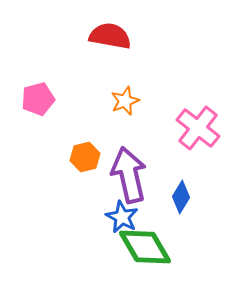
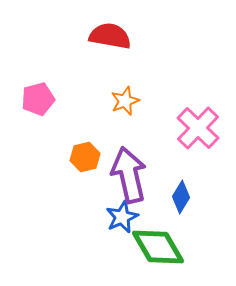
pink cross: rotated 6 degrees clockwise
blue star: rotated 20 degrees clockwise
green diamond: moved 13 px right
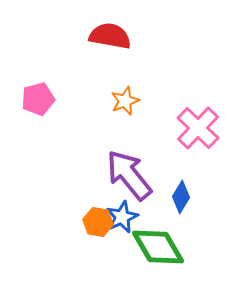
orange hexagon: moved 13 px right, 65 px down; rotated 24 degrees clockwise
purple arrow: rotated 26 degrees counterclockwise
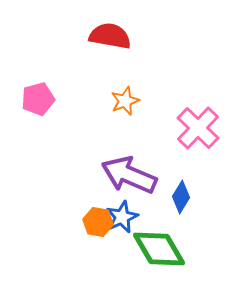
purple arrow: rotated 28 degrees counterclockwise
green diamond: moved 1 px right, 2 px down
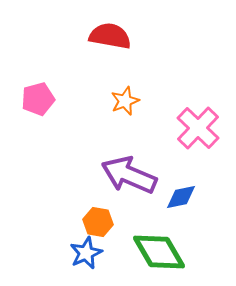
blue diamond: rotated 48 degrees clockwise
blue star: moved 36 px left, 36 px down
green diamond: moved 3 px down
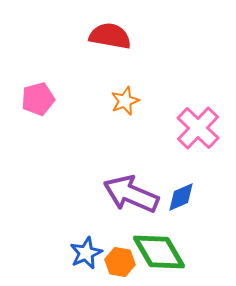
purple arrow: moved 2 px right, 19 px down
blue diamond: rotated 12 degrees counterclockwise
orange hexagon: moved 22 px right, 40 px down
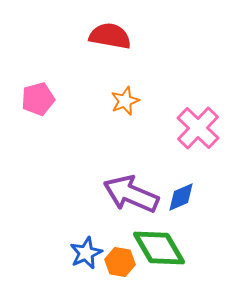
green diamond: moved 4 px up
